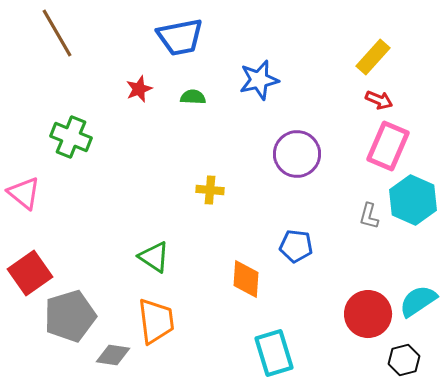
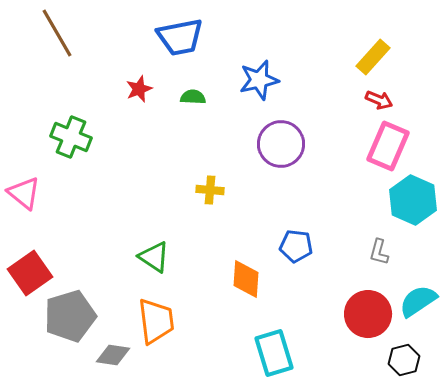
purple circle: moved 16 px left, 10 px up
gray L-shape: moved 10 px right, 36 px down
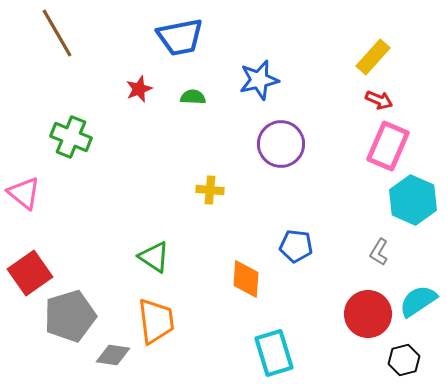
gray L-shape: rotated 16 degrees clockwise
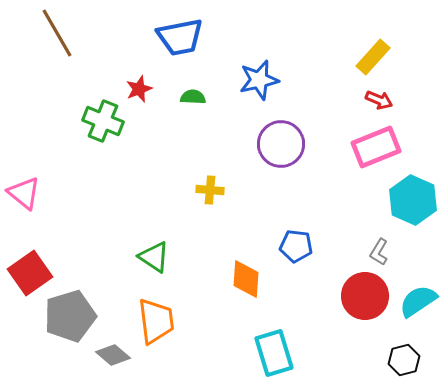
green cross: moved 32 px right, 16 px up
pink rectangle: moved 12 px left, 1 px down; rotated 45 degrees clockwise
red circle: moved 3 px left, 18 px up
gray diamond: rotated 32 degrees clockwise
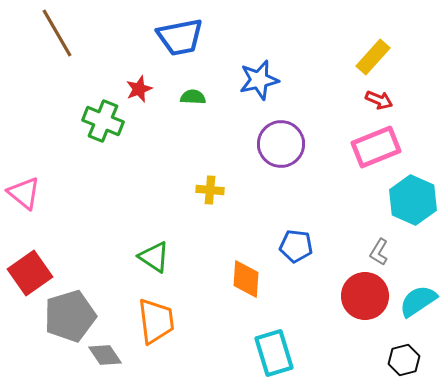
gray diamond: moved 8 px left; rotated 16 degrees clockwise
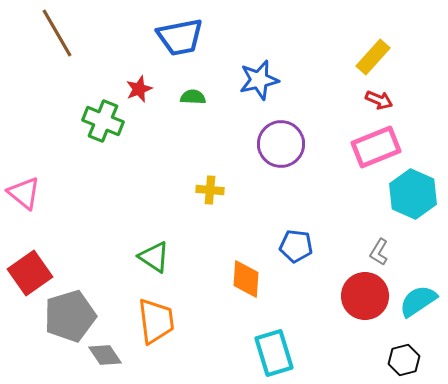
cyan hexagon: moved 6 px up
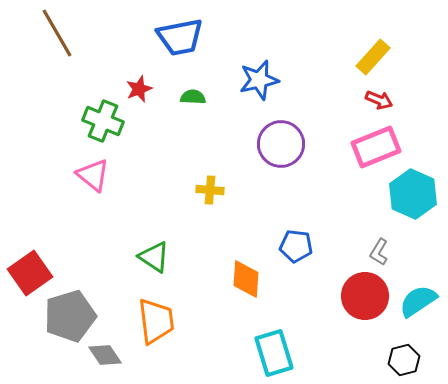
pink triangle: moved 69 px right, 18 px up
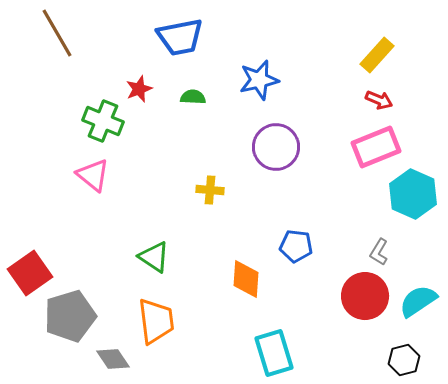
yellow rectangle: moved 4 px right, 2 px up
purple circle: moved 5 px left, 3 px down
gray diamond: moved 8 px right, 4 px down
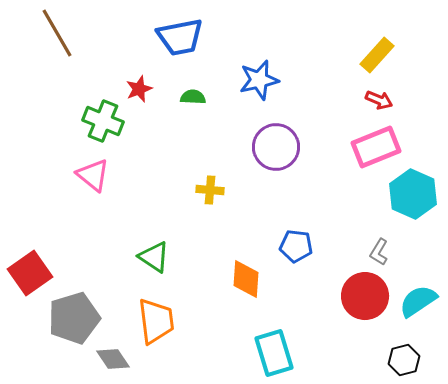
gray pentagon: moved 4 px right, 2 px down
